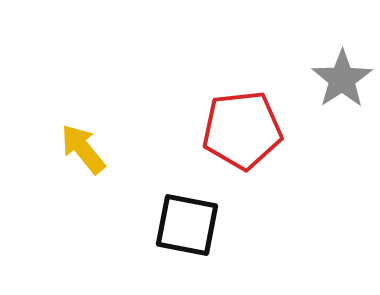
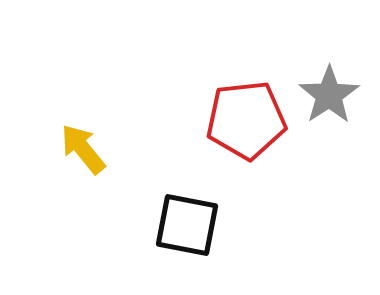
gray star: moved 13 px left, 16 px down
red pentagon: moved 4 px right, 10 px up
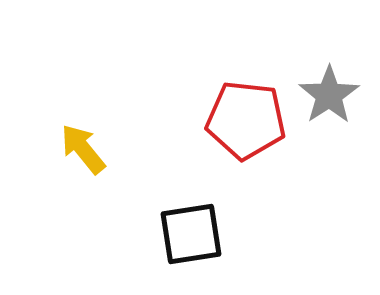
red pentagon: rotated 12 degrees clockwise
black square: moved 4 px right, 9 px down; rotated 20 degrees counterclockwise
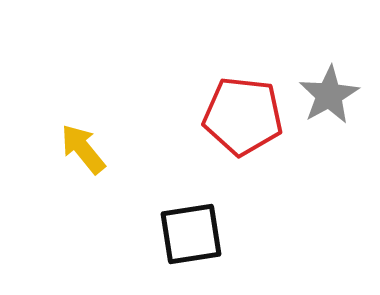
gray star: rotated 4 degrees clockwise
red pentagon: moved 3 px left, 4 px up
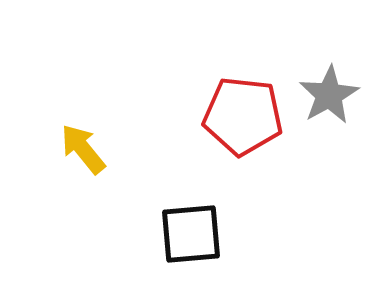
black square: rotated 4 degrees clockwise
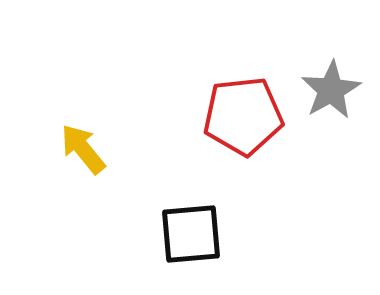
gray star: moved 2 px right, 5 px up
red pentagon: rotated 12 degrees counterclockwise
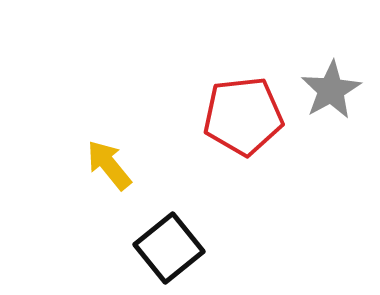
yellow arrow: moved 26 px right, 16 px down
black square: moved 22 px left, 14 px down; rotated 34 degrees counterclockwise
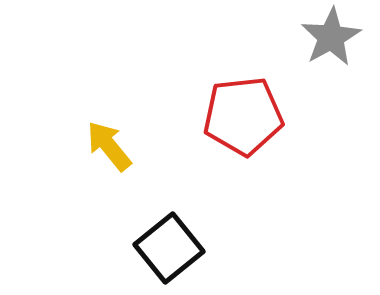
gray star: moved 53 px up
yellow arrow: moved 19 px up
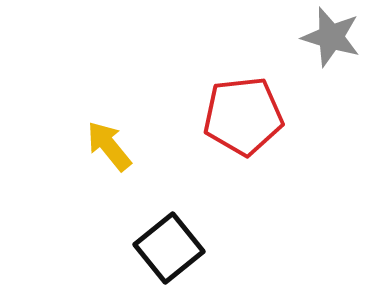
gray star: rotated 26 degrees counterclockwise
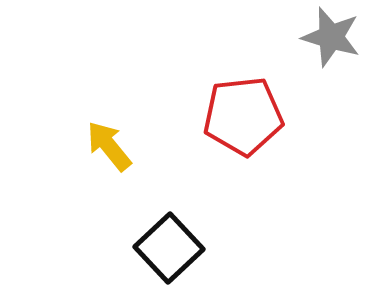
black square: rotated 4 degrees counterclockwise
